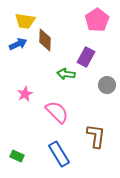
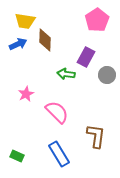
gray circle: moved 10 px up
pink star: moved 1 px right
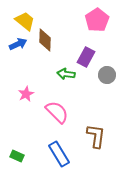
yellow trapezoid: rotated 150 degrees counterclockwise
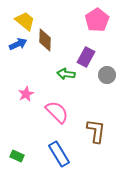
brown L-shape: moved 5 px up
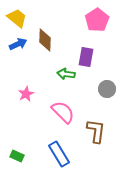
yellow trapezoid: moved 8 px left, 3 px up
purple rectangle: rotated 18 degrees counterclockwise
gray circle: moved 14 px down
pink semicircle: moved 6 px right
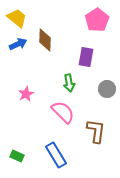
green arrow: moved 3 px right, 9 px down; rotated 108 degrees counterclockwise
blue rectangle: moved 3 px left, 1 px down
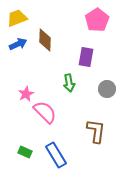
yellow trapezoid: rotated 60 degrees counterclockwise
pink semicircle: moved 18 px left
green rectangle: moved 8 px right, 4 px up
